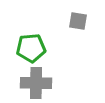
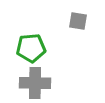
gray cross: moved 1 px left
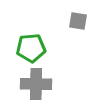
gray cross: moved 1 px right, 1 px down
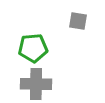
green pentagon: moved 2 px right
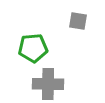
gray cross: moved 12 px right
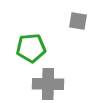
green pentagon: moved 2 px left
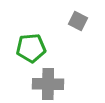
gray square: rotated 18 degrees clockwise
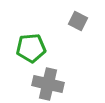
gray cross: rotated 12 degrees clockwise
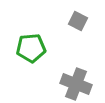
gray cross: moved 28 px right; rotated 8 degrees clockwise
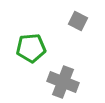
gray cross: moved 13 px left, 2 px up
